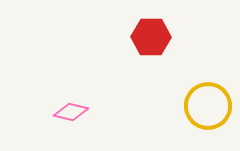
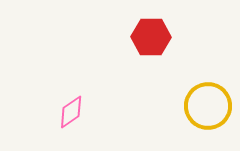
pink diamond: rotated 48 degrees counterclockwise
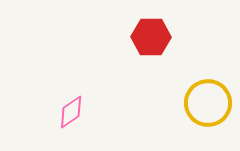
yellow circle: moved 3 px up
